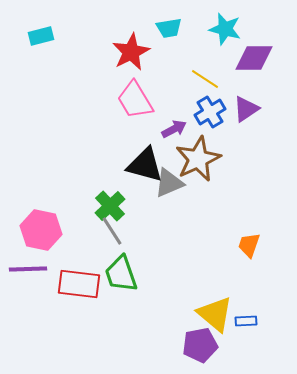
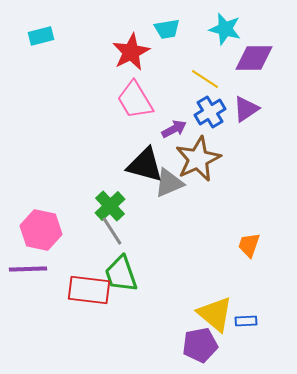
cyan trapezoid: moved 2 px left, 1 px down
red rectangle: moved 10 px right, 6 px down
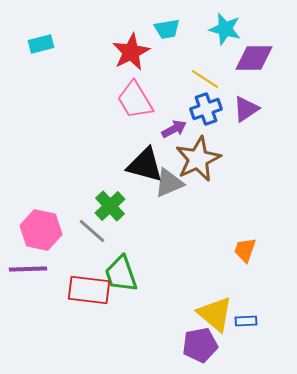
cyan rectangle: moved 8 px down
blue cross: moved 4 px left, 3 px up; rotated 12 degrees clockwise
gray line: moved 20 px left; rotated 16 degrees counterclockwise
orange trapezoid: moved 4 px left, 5 px down
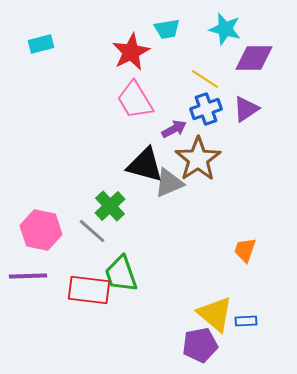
brown star: rotated 9 degrees counterclockwise
purple line: moved 7 px down
